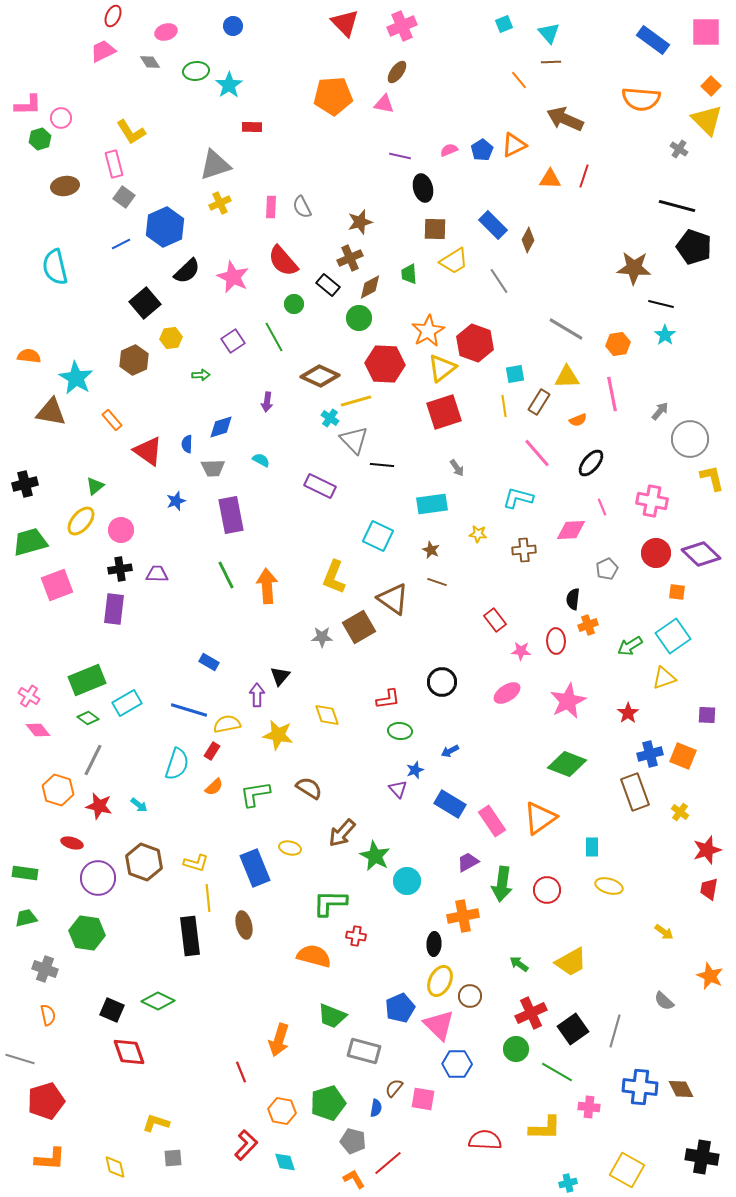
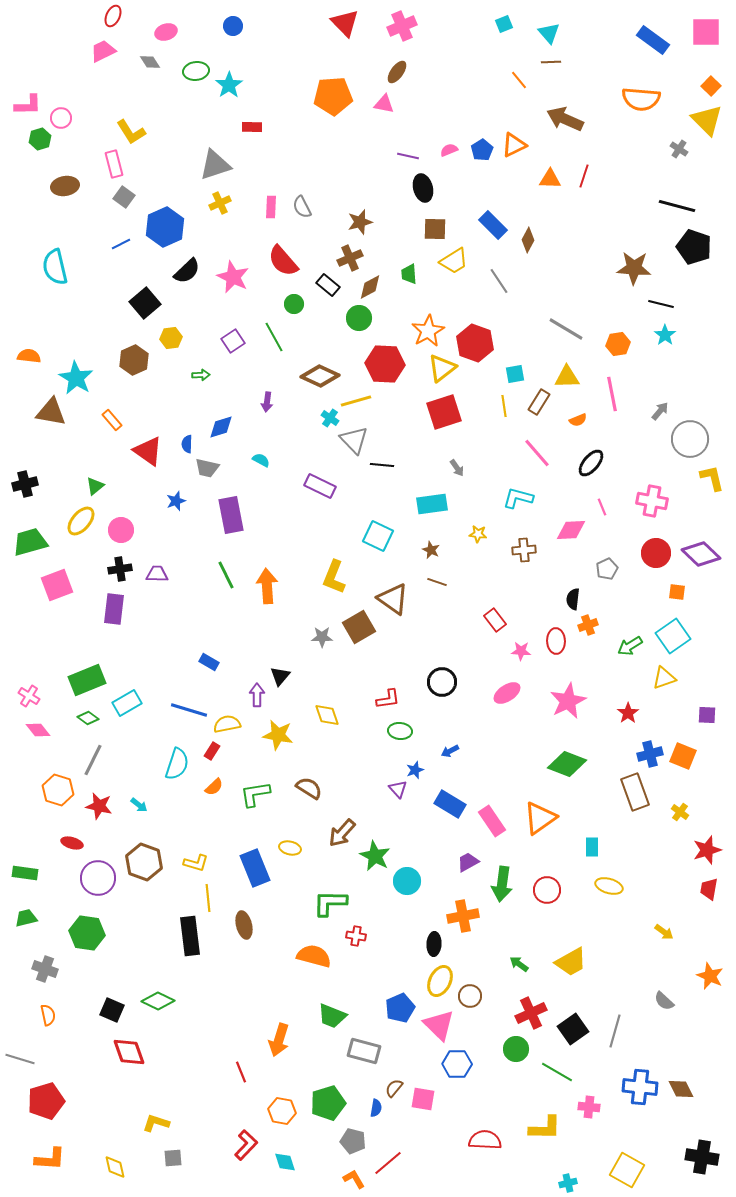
purple line at (400, 156): moved 8 px right
gray trapezoid at (213, 468): moved 6 px left; rotated 15 degrees clockwise
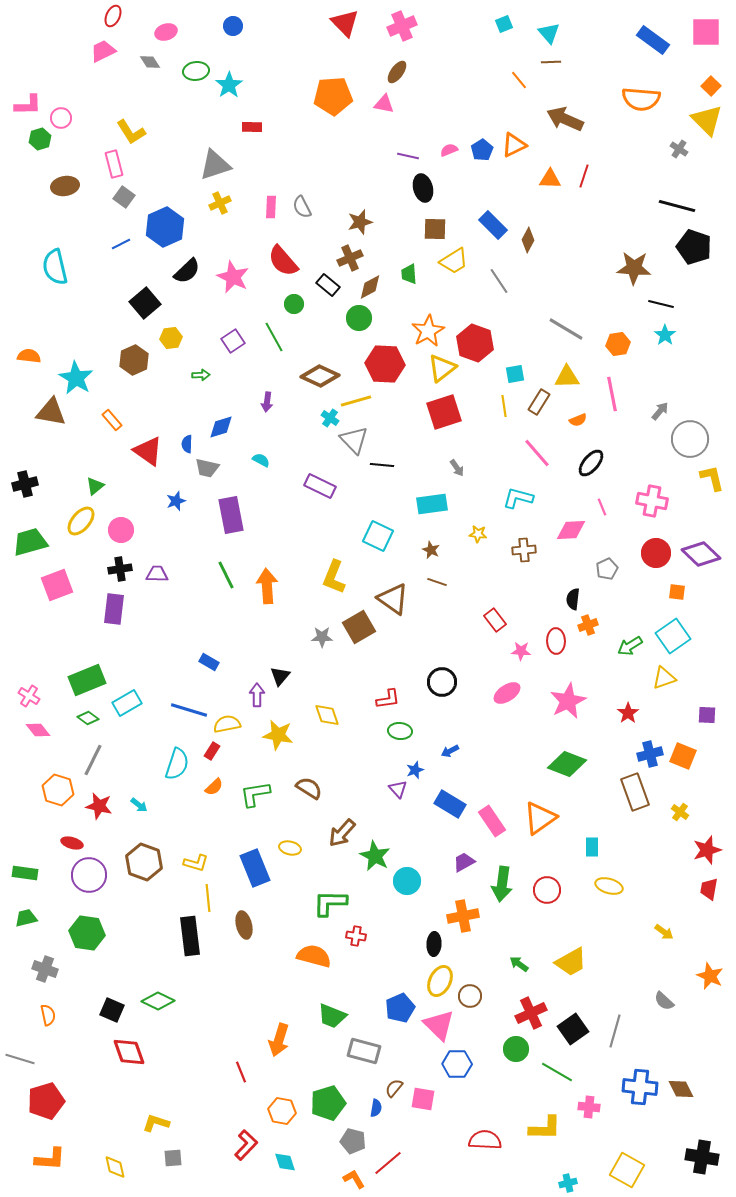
purple trapezoid at (468, 862): moved 4 px left
purple circle at (98, 878): moved 9 px left, 3 px up
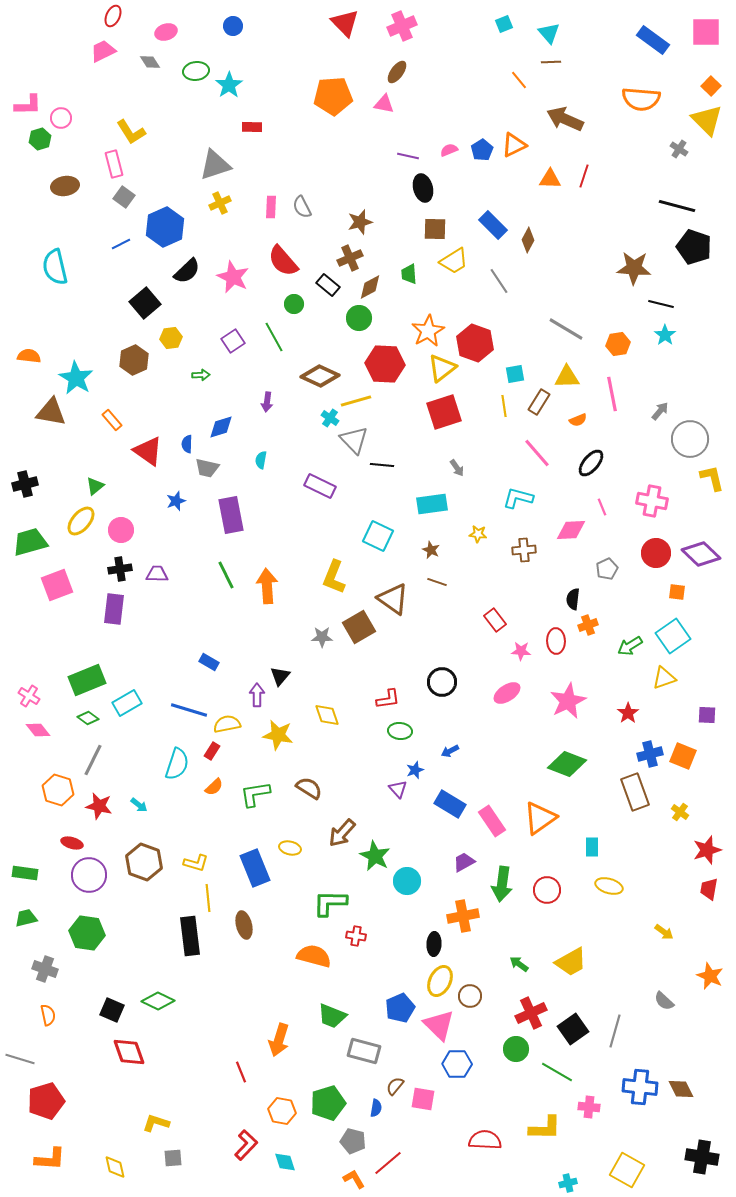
cyan semicircle at (261, 460): rotated 108 degrees counterclockwise
brown semicircle at (394, 1088): moved 1 px right, 2 px up
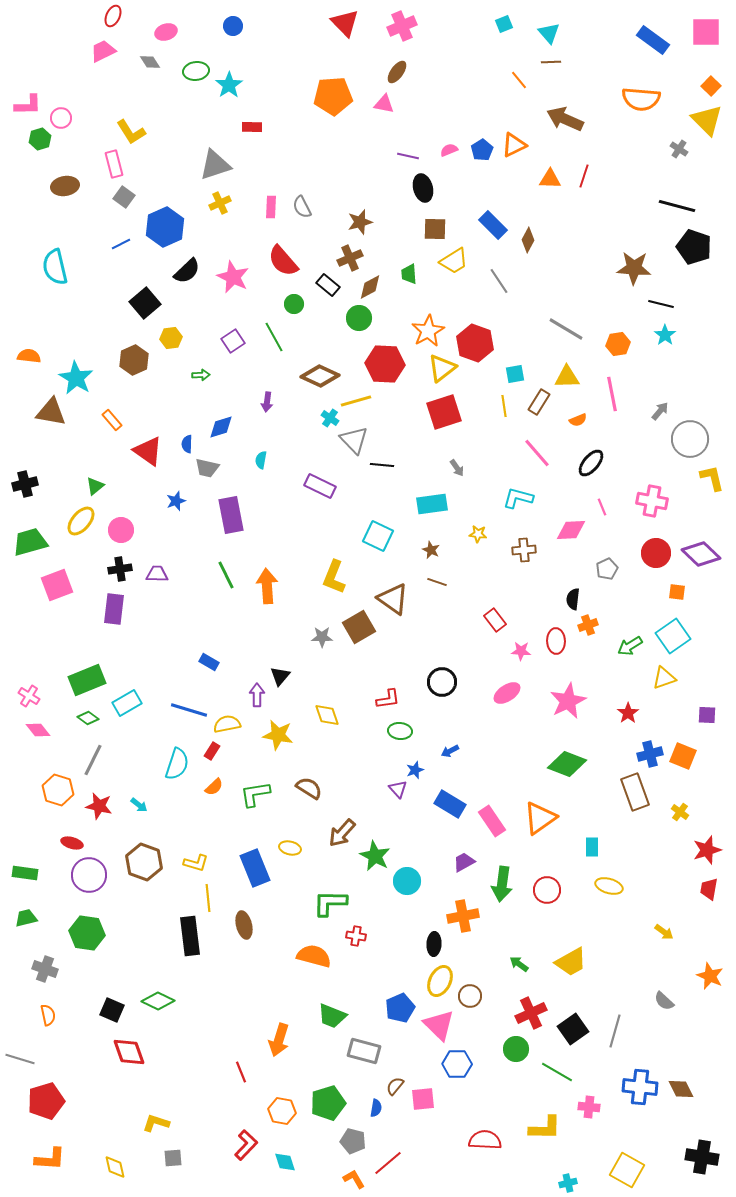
pink square at (423, 1099): rotated 15 degrees counterclockwise
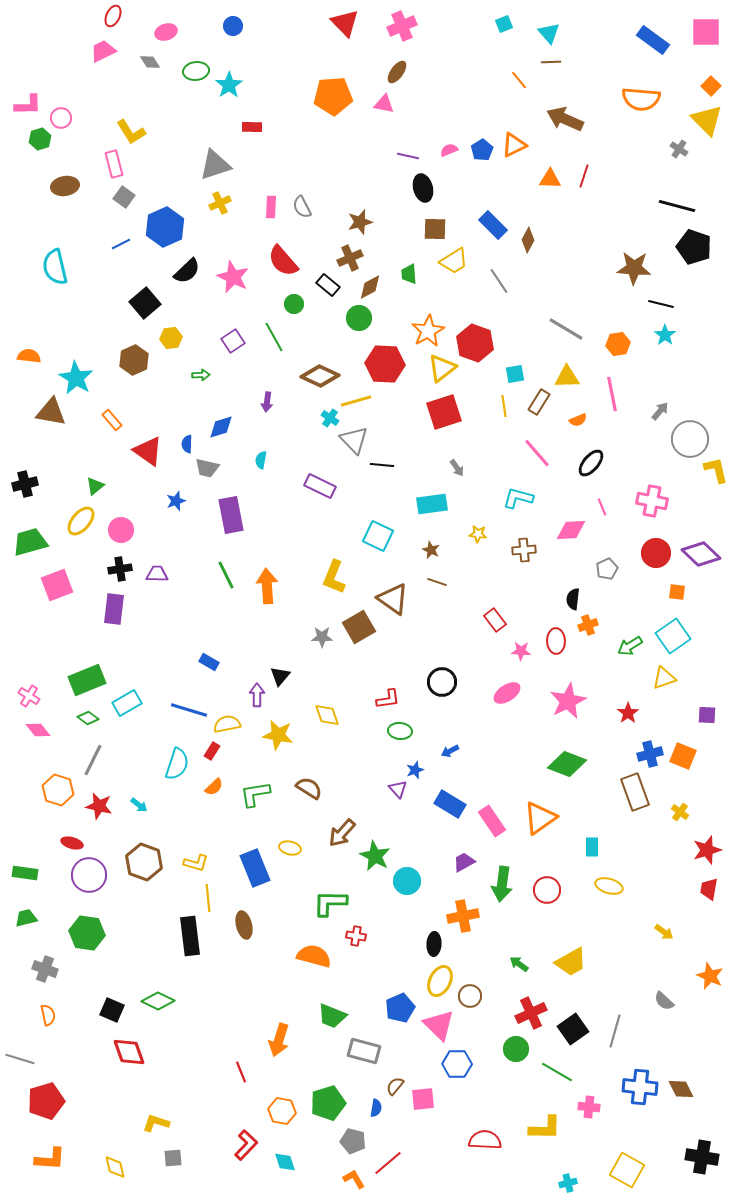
yellow L-shape at (712, 478): moved 4 px right, 8 px up
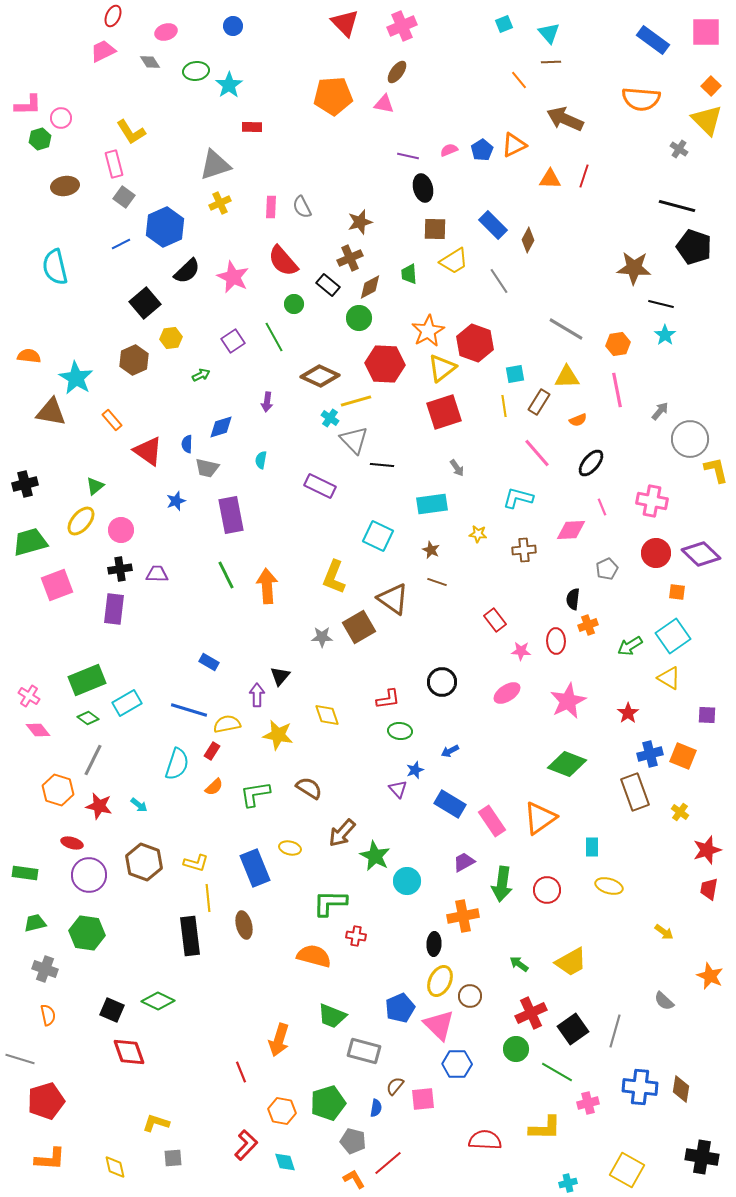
green arrow at (201, 375): rotated 24 degrees counterclockwise
pink line at (612, 394): moved 5 px right, 4 px up
yellow triangle at (664, 678): moved 5 px right; rotated 50 degrees clockwise
green trapezoid at (26, 918): moved 9 px right, 5 px down
brown diamond at (681, 1089): rotated 36 degrees clockwise
pink cross at (589, 1107): moved 1 px left, 4 px up; rotated 20 degrees counterclockwise
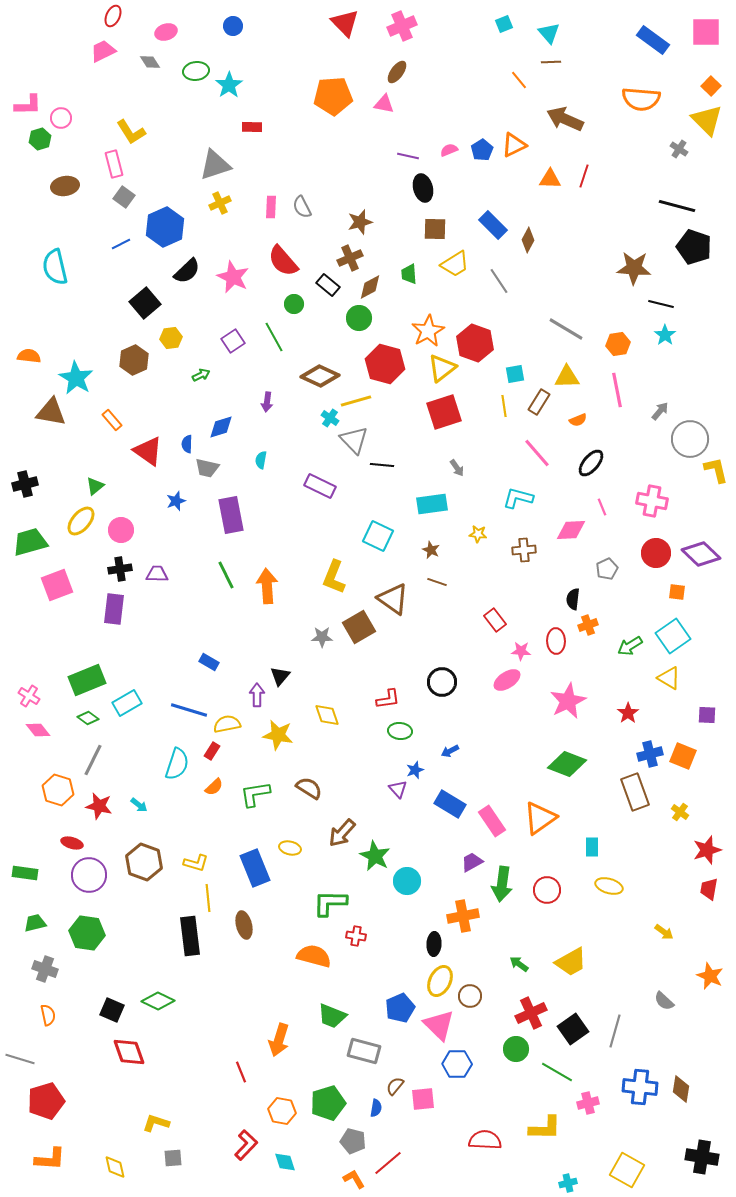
yellow trapezoid at (454, 261): moved 1 px right, 3 px down
red hexagon at (385, 364): rotated 12 degrees clockwise
pink ellipse at (507, 693): moved 13 px up
purple trapezoid at (464, 862): moved 8 px right
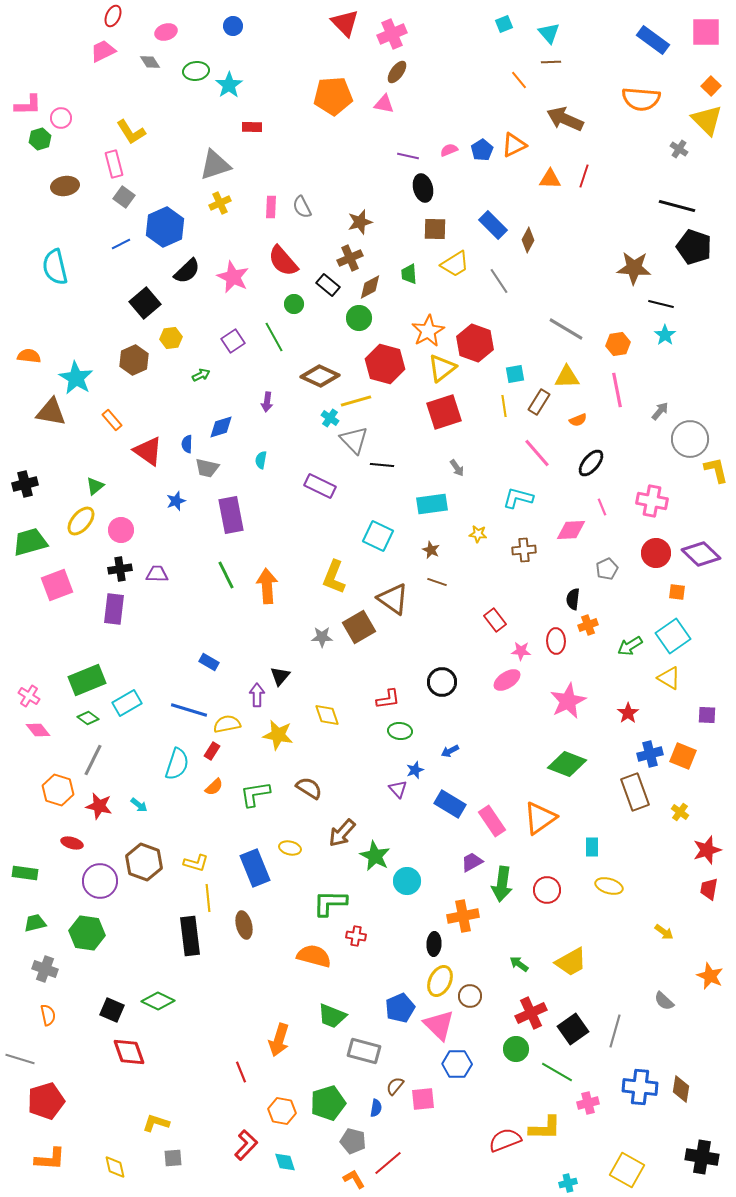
pink cross at (402, 26): moved 10 px left, 8 px down
purple circle at (89, 875): moved 11 px right, 6 px down
red semicircle at (485, 1140): moved 20 px right; rotated 24 degrees counterclockwise
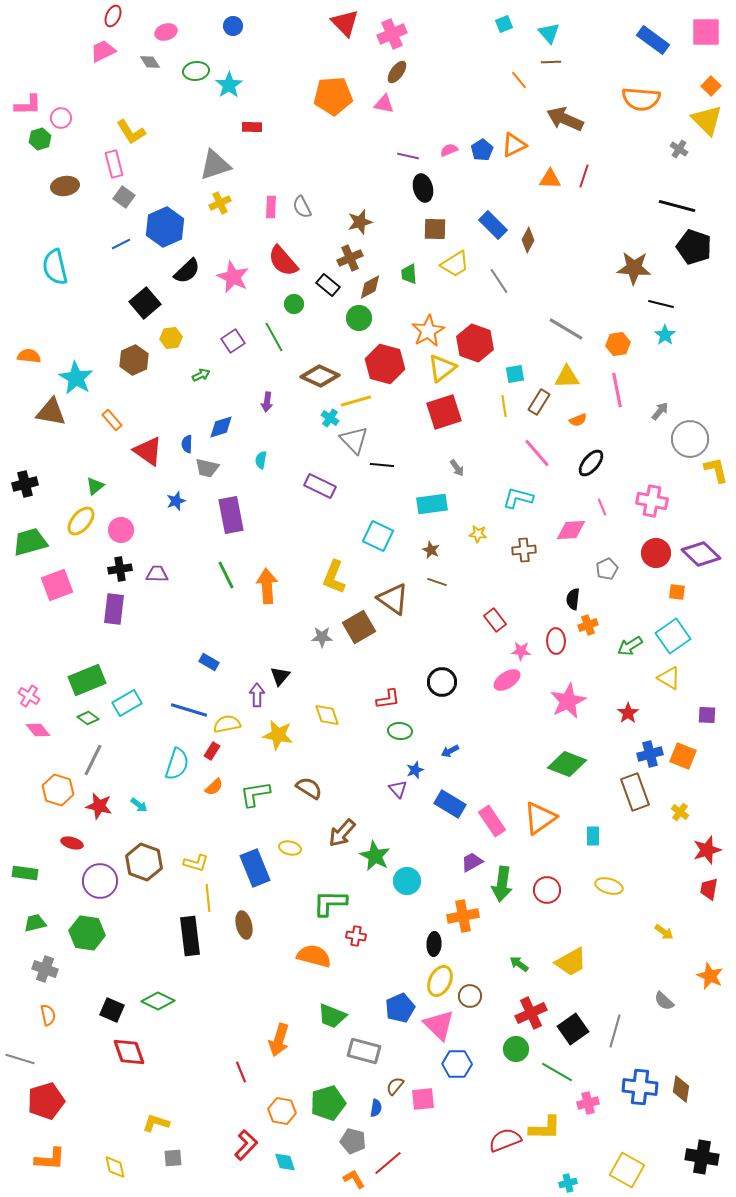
cyan rectangle at (592, 847): moved 1 px right, 11 px up
